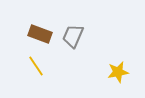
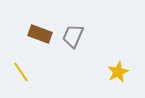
yellow line: moved 15 px left, 6 px down
yellow star: rotated 15 degrees counterclockwise
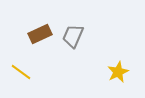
brown rectangle: rotated 45 degrees counterclockwise
yellow line: rotated 20 degrees counterclockwise
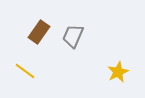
brown rectangle: moved 1 px left, 2 px up; rotated 30 degrees counterclockwise
yellow line: moved 4 px right, 1 px up
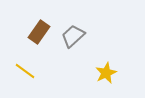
gray trapezoid: rotated 25 degrees clockwise
yellow star: moved 12 px left, 1 px down
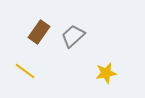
yellow star: rotated 15 degrees clockwise
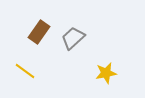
gray trapezoid: moved 2 px down
